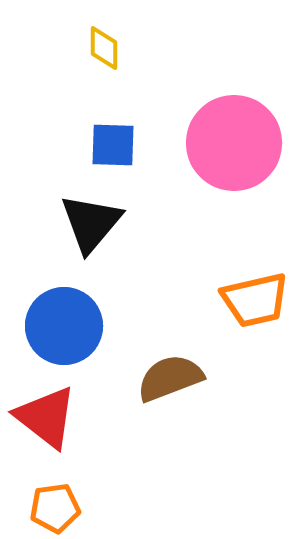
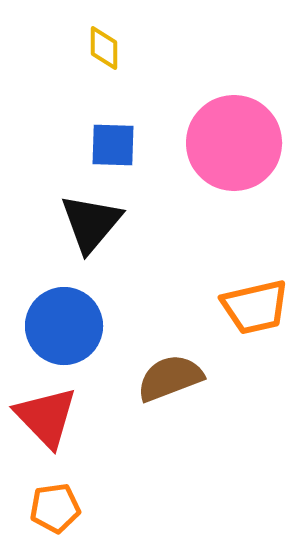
orange trapezoid: moved 7 px down
red triangle: rotated 8 degrees clockwise
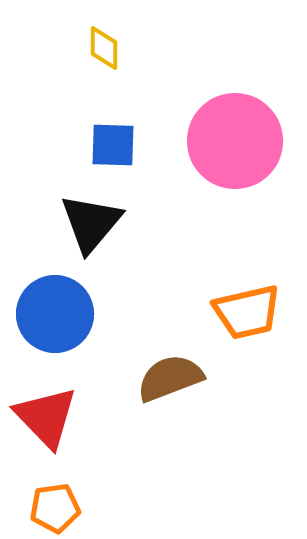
pink circle: moved 1 px right, 2 px up
orange trapezoid: moved 8 px left, 5 px down
blue circle: moved 9 px left, 12 px up
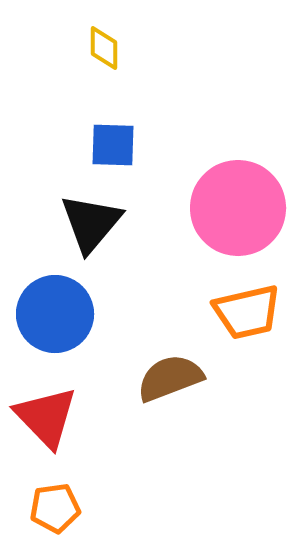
pink circle: moved 3 px right, 67 px down
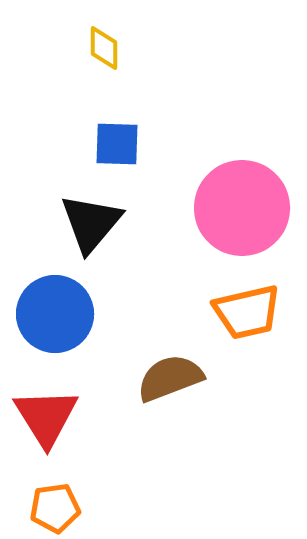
blue square: moved 4 px right, 1 px up
pink circle: moved 4 px right
red triangle: rotated 12 degrees clockwise
